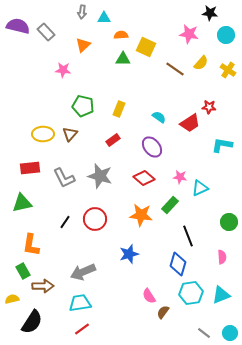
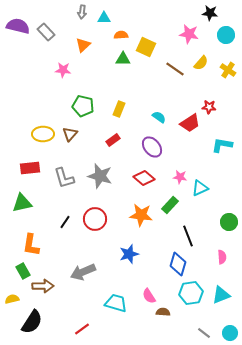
gray L-shape at (64, 178): rotated 10 degrees clockwise
cyan trapezoid at (80, 303): moved 36 px right; rotated 25 degrees clockwise
brown semicircle at (163, 312): rotated 56 degrees clockwise
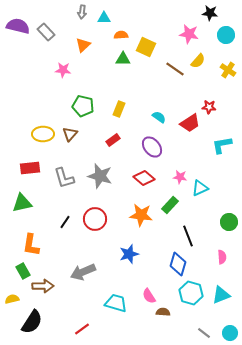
yellow semicircle at (201, 63): moved 3 px left, 2 px up
cyan L-shape at (222, 145): rotated 20 degrees counterclockwise
cyan hexagon at (191, 293): rotated 25 degrees clockwise
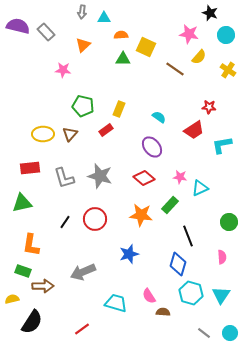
black star at (210, 13): rotated 14 degrees clockwise
yellow semicircle at (198, 61): moved 1 px right, 4 px up
red trapezoid at (190, 123): moved 4 px right, 7 px down
red rectangle at (113, 140): moved 7 px left, 10 px up
green rectangle at (23, 271): rotated 42 degrees counterclockwise
cyan triangle at (221, 295): rotated 36 degrees counterclockwise
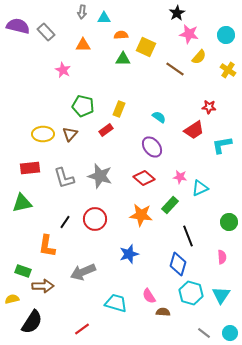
black star at (210, 13): moved 33 px left; rotated 21 degrees clockwise
orange triangle at (83, 45): rotated 42 degrees clockwise
pink star at (63, 70): rotated 21 degrees clockwise
orange L-shape at (31, 245): moved 16 px right, 1 px down
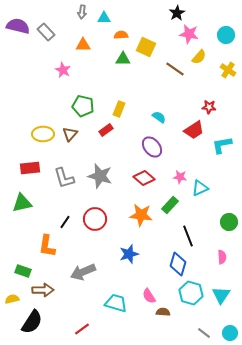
brown arrow at (43, 286): moved 4 px down
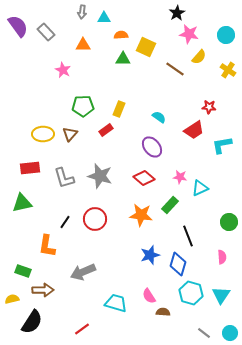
purple semicircle at (18, 26): rotated 40 degrees clockwise
green pentagon at (83, 106): rotated 15 degrees counterclockwise
blue star at (129, 254): moved 21 px right, 1 px down
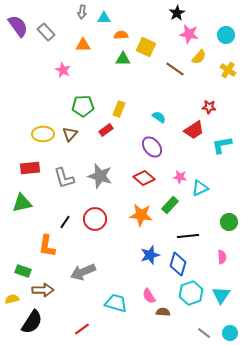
black line at (188, 236): rotated 75 degrees counterclockwise
cyan hexagon at (191, 293): rotated 25 degrees clockwise
